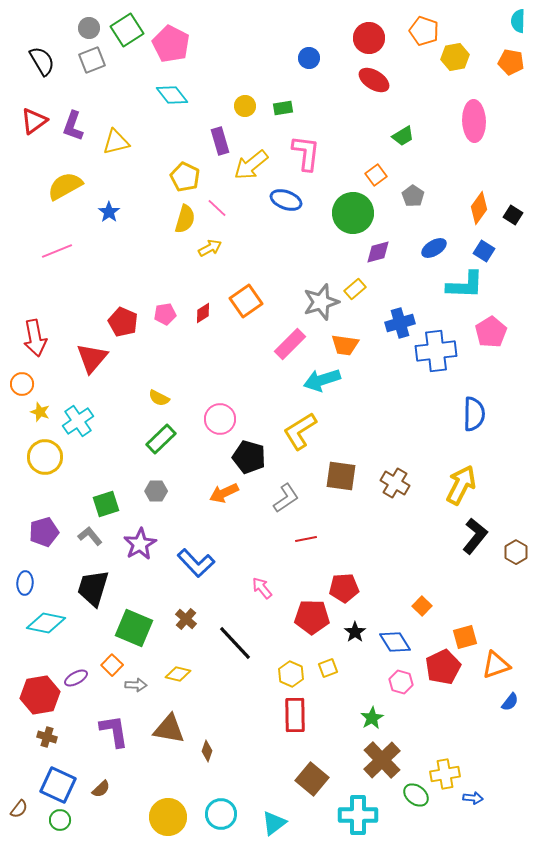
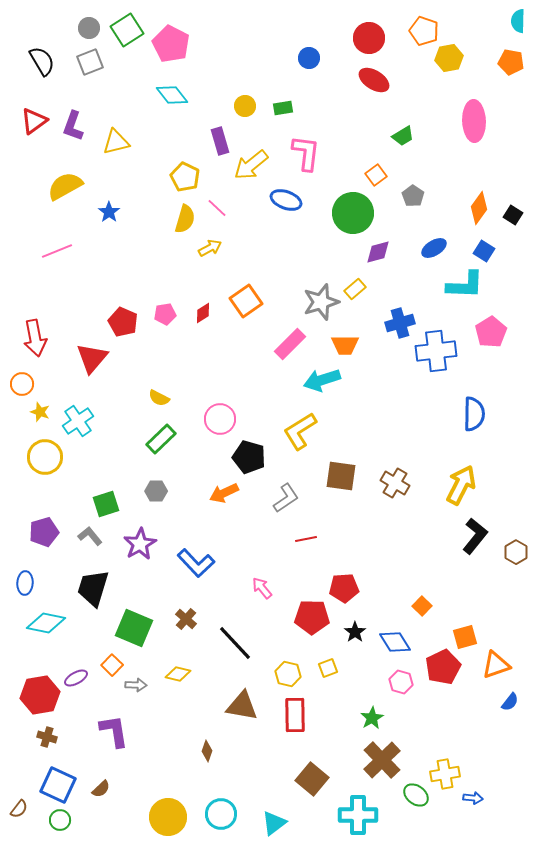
yellow hexagon at (455, 57): moved 6 px left, 1 px down
gray square at (92, 60): moved 2 px left, 2 px down
orange trapezoid at (345, 345): rotated 8 degrees counterclockwise
yellow hexagon at (291, 674): moved 3 px left; rotated 10 degrees counterclockwise
brown triangle at (169, 729): moved 73 px right, 23 px up
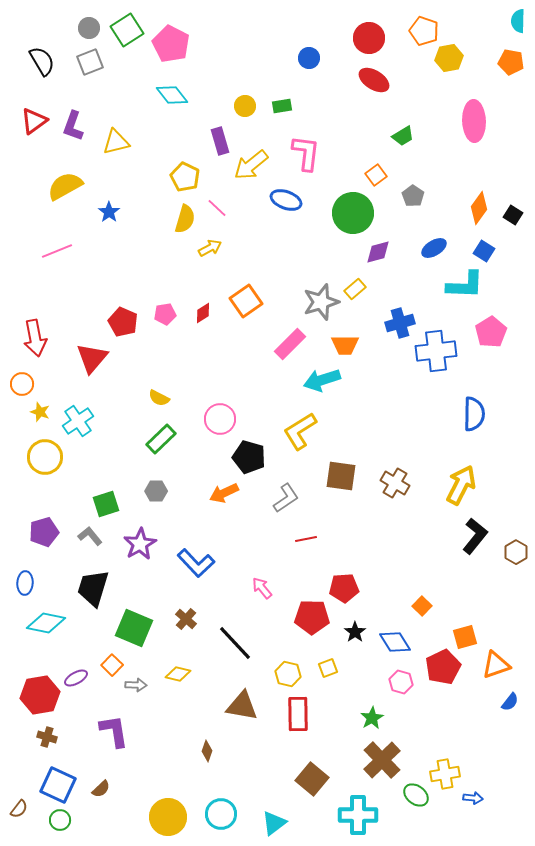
green rectangle at (283, 108): moved 1 px left, 2 px up
red rectangle at (295, 715): moved 3 px right, 1 px up
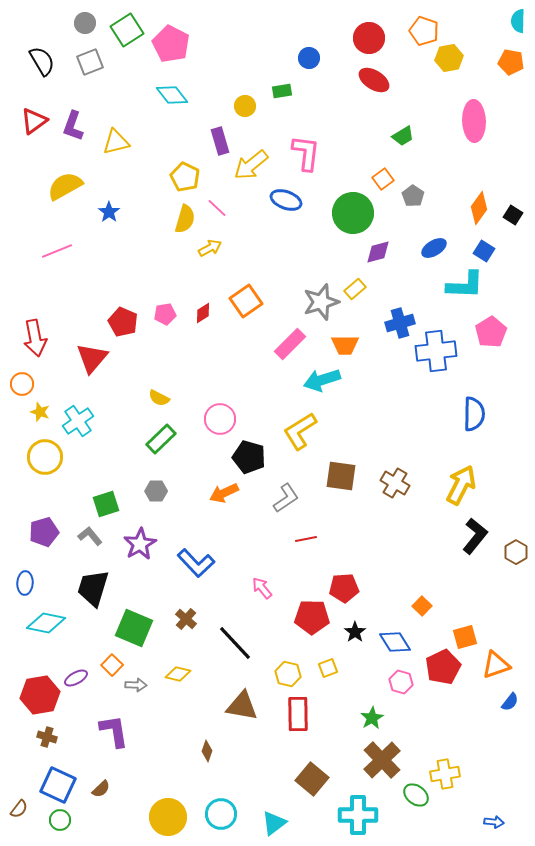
gray circle at (89, 28): moved 4 px left, 5 px up
green rectangle at (282, 106): moved 15 px up
orange square at (376, 175): moved 7 px right, 4 px down
blue arrow at (473, 798): moved 21 px right, 24 px down
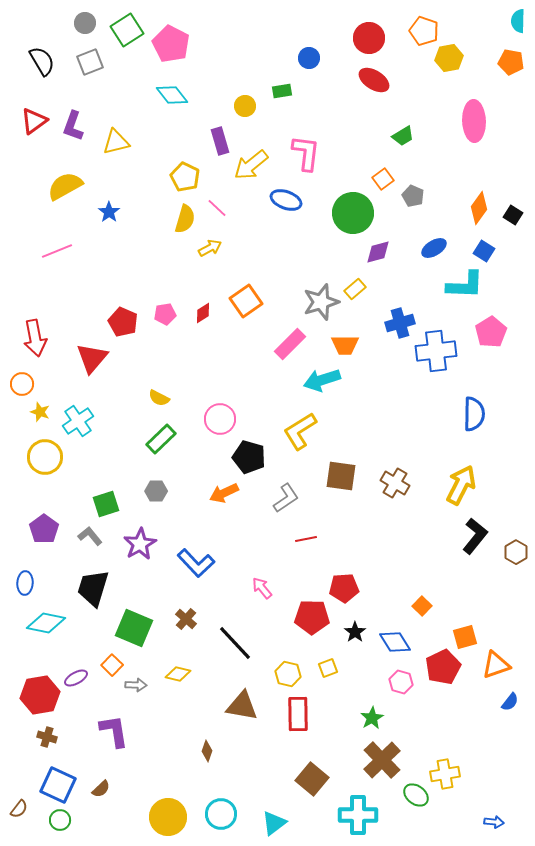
gray pentagon at (413, 196): rotated 10 degrees counterclockwise
purple pentagon at (44, 532): moved 3 px up; rotated 20 degrees counterclockwise
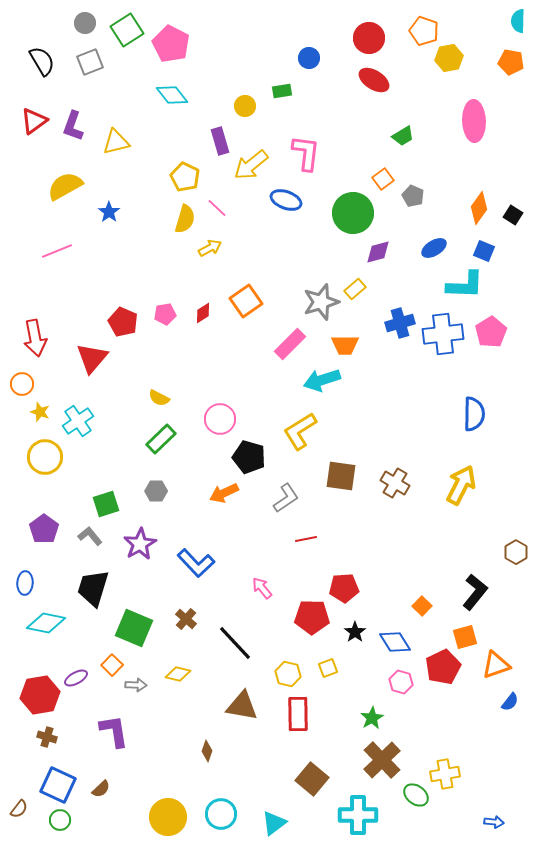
blue square at (484, 251): rotated 10 degrees counterclockwise
blue cross at (436, 351): moved 7 px right, 17 px up
black L-shape at (475, 536): moved 56 px down
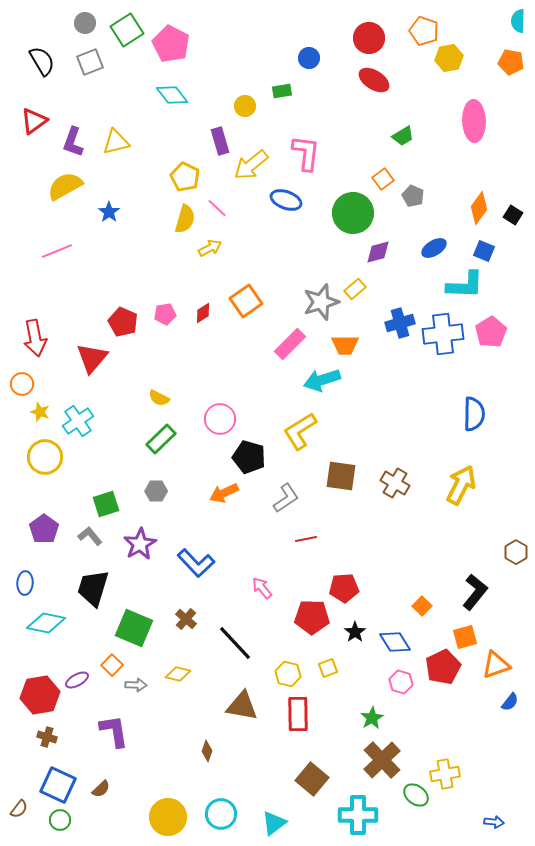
purple L-shape at (73, 126): moved 16 px down
purple ellipse at (76, 678): moved 1 px right, 2 px down
